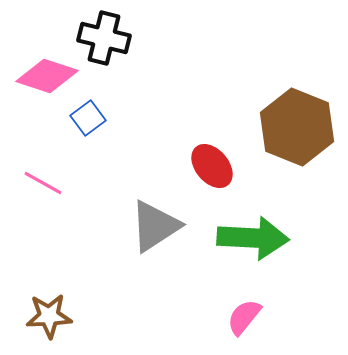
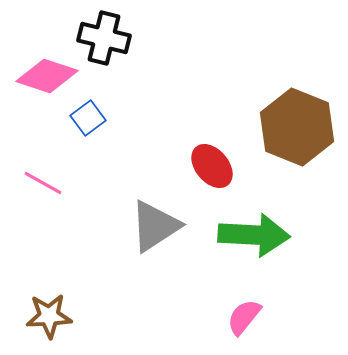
green arrow: moved 1 px right, 3 px up
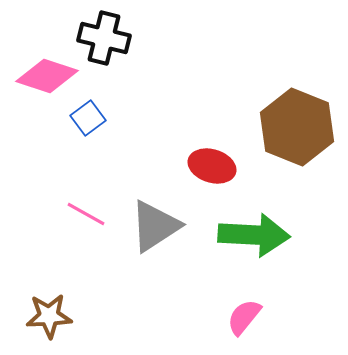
red ellipse: rotated 33 degrees counterclockwise
pink line: moved 43 px right, 31 px down
